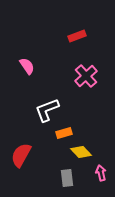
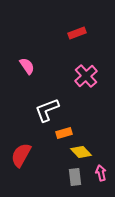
red rectangle: moved 3 px up
gray rectangle: moved 8 px right, 1 px up
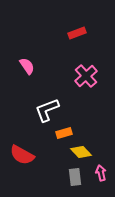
red semicircle: moved 1 px right; rotated 90 degrees counterclockwise
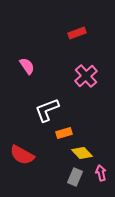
yellow diamond: moved 1 px right, 1 px down
gray rectangle: rotated 30 degrees clockwise
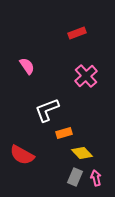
pink arrow: moved 5 px left, 5 px down
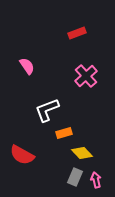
pink arrow: moved 2 px down
